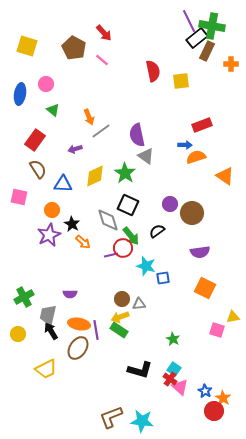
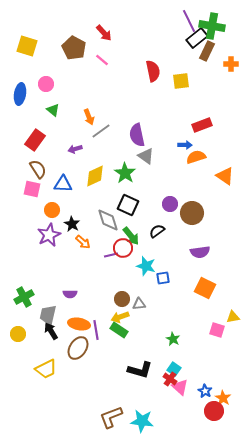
pink square at (19, 197): moved 13 px right, 8 px up
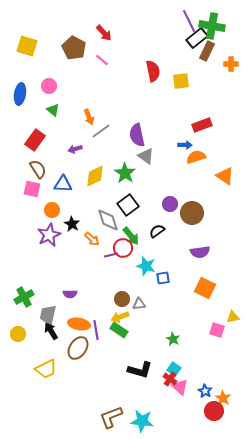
pink circle at (46, 84): moved 3 px right, 2 px down
black square at (128, 205): rotated 30 degrees clockwise
orange arrow at (83, 242): moved 9 px right, 3 px up
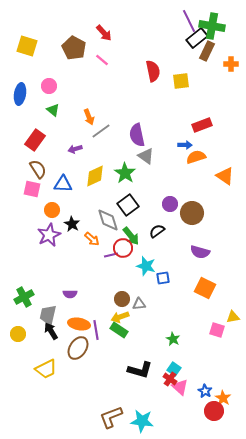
purple semicircle at (200, 252): rotated 24 degrees clockwise
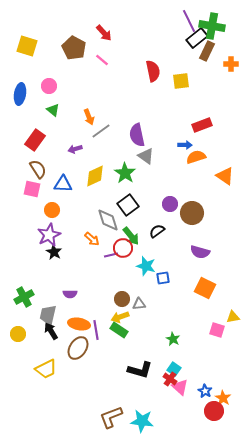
black star at (72, 224): moved 18 px left, 28 px down
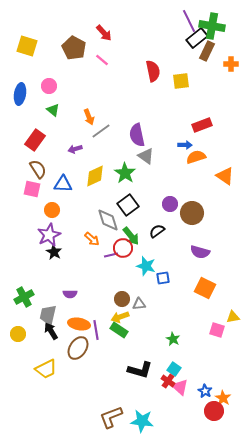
red cross at (170, 379): moved 2 px left, 2 px down
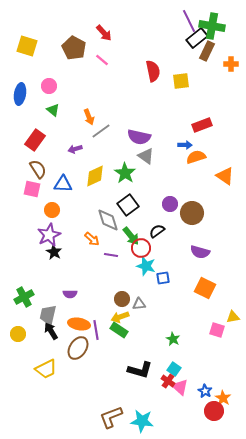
purple semicircle at (137, 135): moved 2 px right, 2 px down; rotated 65 degrees counterclockwise
red circle at (123, 248): moved 18 px right
purple line at (111, 255): rotated 24 degrees clockwise
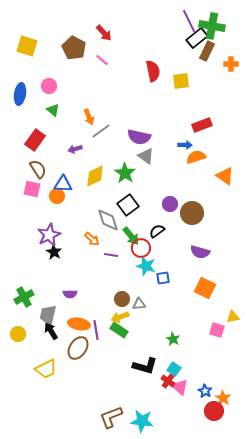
orange circle at (52, 210): moved 5 px right, 14 px up
black L-shape at (140, 370): moved 5 px right, 4 px up
